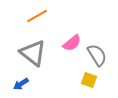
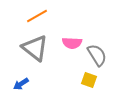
pink semicircle: rotated 42 degrees clockwise
gray triangle: moved 2 px right, 5 px up
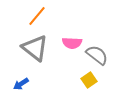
orange line: rotated 20 degrees counterclockwise
gray semicircle: rotated 20 degrees counterclockwise
yellow square: rotated 35 degrees clockwise
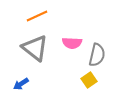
orange line: rotated 25 degrees clockwise
gray semicircle: rotated 65 degrees clockwise
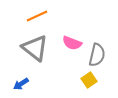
pink semicircle: rotated 18 degrees clockwise
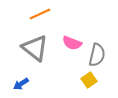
orange line: moved 3 px right, 2 px up
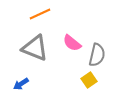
pink semicircle: rotated 18 degrees clockwise
gray triangle: rotated 16 degrees counterclockwise
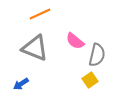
pink semicircle: moved 3 px right, 2 px up
yellow square: moved 1 px right
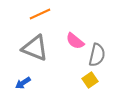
blue arrow: moved 2 px right, 1 px up
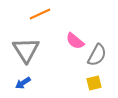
gray triangle: moved 9 px left, 2 px down; rotated 36 degrees clockwise
gray semicircle: rotated 15 degrees clockwise
yellow square: moved 4 px right, 3 px down; rotated 21 degrees clockwise
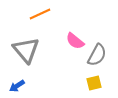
gray triangle: rotated 8 degrees counterclockwise
blue arrow: moved 6 px left, 3 px down
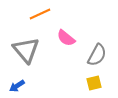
pink semicircle: moved 9 px left, 3 px up
